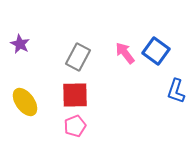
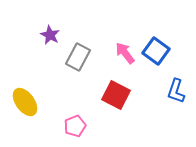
purple star: moved 30 px right, 9 px up
red square: moved 41 px right; rotated 28 degrees clockwise
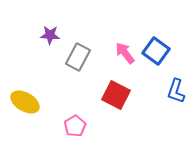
purple star: rotated 24 degrees counterclockwise
yellow ellipse: rotated 24 degrees counterclockwise
pink pentagon: rotated 10 degrees counterclockwise
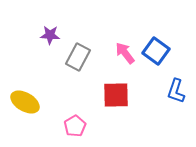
red square: rotated 28 degrees counterclockwise
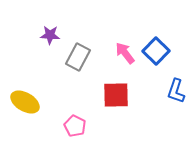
blue square: rotated 8 degrees clockwise
pink pentagon: rotated 15 degrees counterclockwise
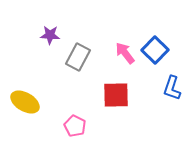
blue square: moved 1 px left, 1 px up
blue L-shape: moved 4 px left, 3 px up
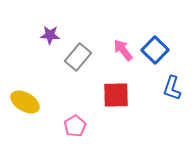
pink arrow: moved 2 px left, 3 px up
gray rectangle: rotated 12 degrees clockwise
pink pentagon: rotated 15 degrees clockwise
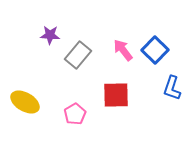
gray rectangle: moved 2 px up
pink pentagon: moved 12 px up
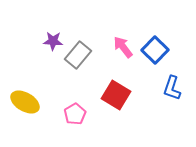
purple star: moved 3 px right, 6 px down
pink arrow: moved 3 px up
red square: rotated 32 degrees clockwise
